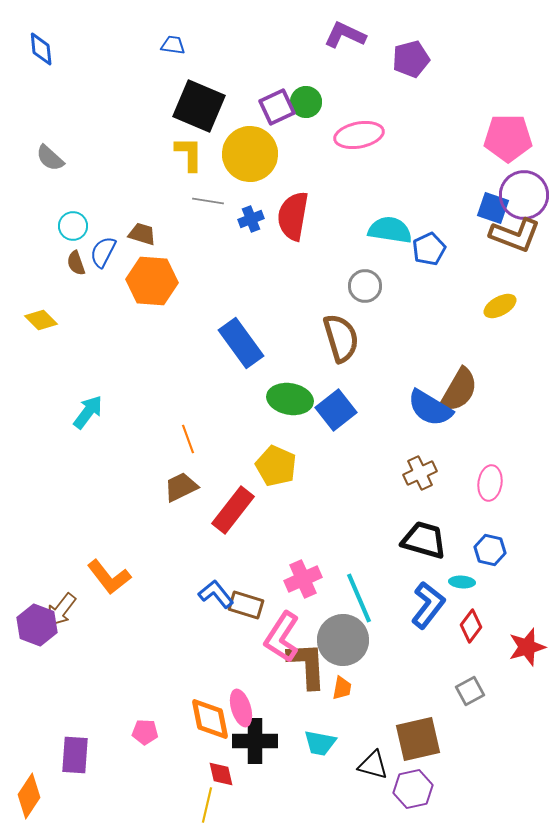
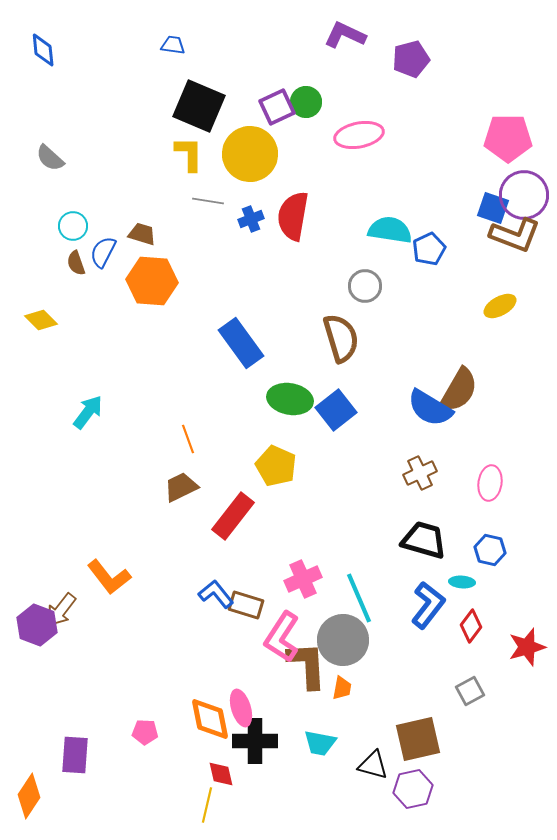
blue diamond at (41, 49): moved 2 px right, 1 px down
red rectangle at (233, 510): moved 6 px down
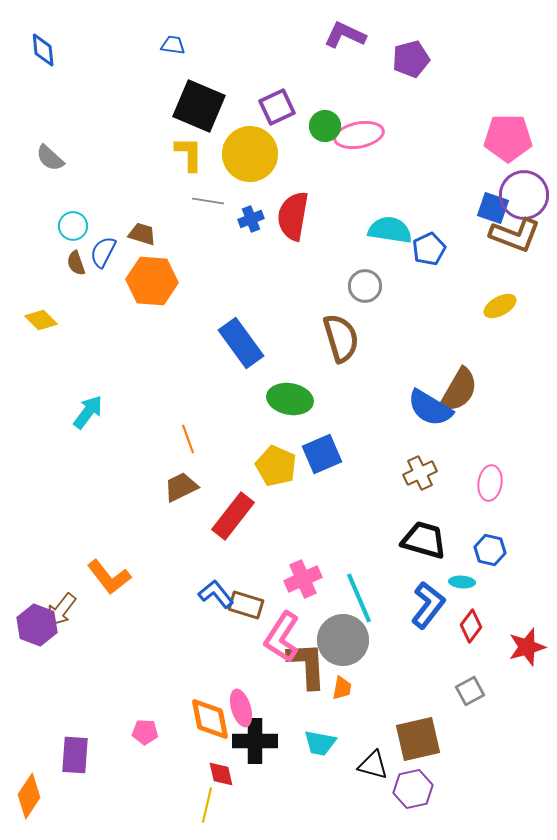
green circle at (306, 102): moved 19 px right, 24 px down
blue square at (336, 410): moved 14 px left, 44 px down; rotated 15 degrees clockwise
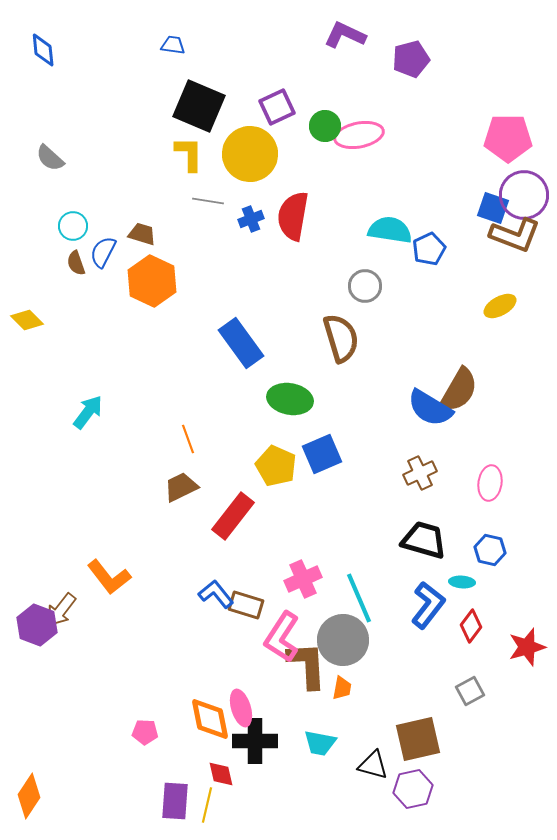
orange hexagon at (152, 281): rotated 21 degrees clockwise
yellow diamond at (41, 320): moved 14 px left
purple rectangle at (75, 755): moved 100 px right, 46 px down
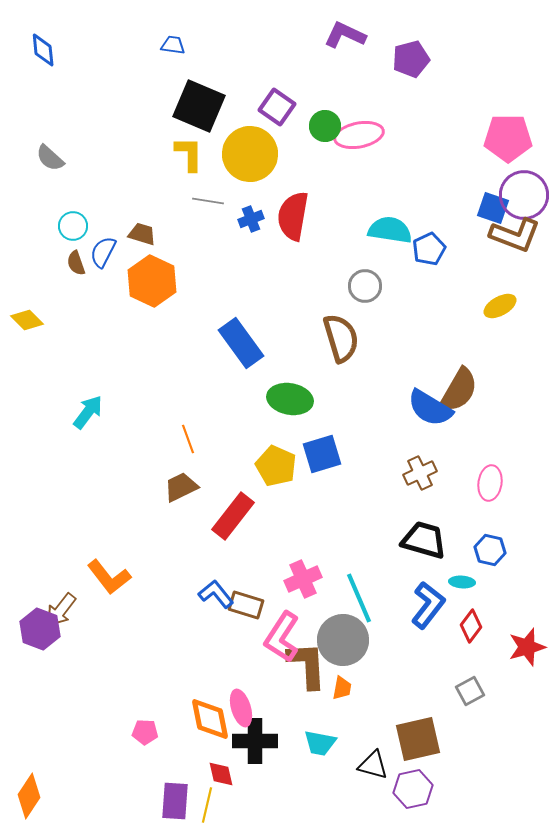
purple square at (277, 107): rotated 30 degrees counterclockwise
blue square at (322, 454): rotated 6 degrees clockwise
purple hexagon at (37, 625): moved 3 px right, 4 px down
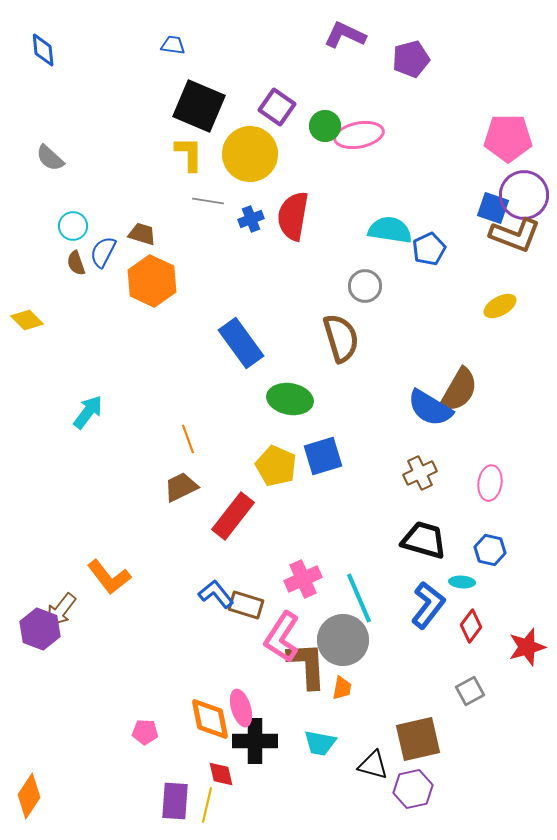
blue square at (322, 454): moved 1 px right, 2 px down
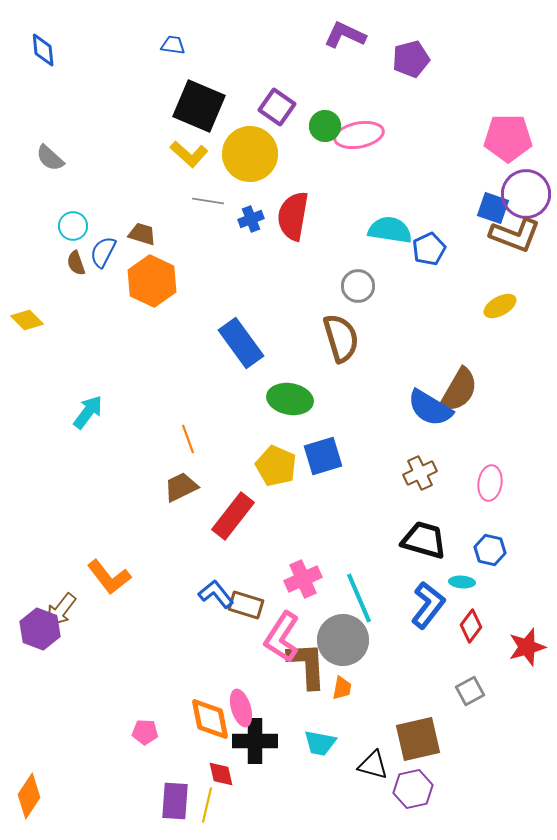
yellow L-shape at (189, 154): rotated 132 degrees clockwise
purple circle at (524, 195): moved 2 px right, 1 px up
gray circle at (365, 286): moved 7 px left
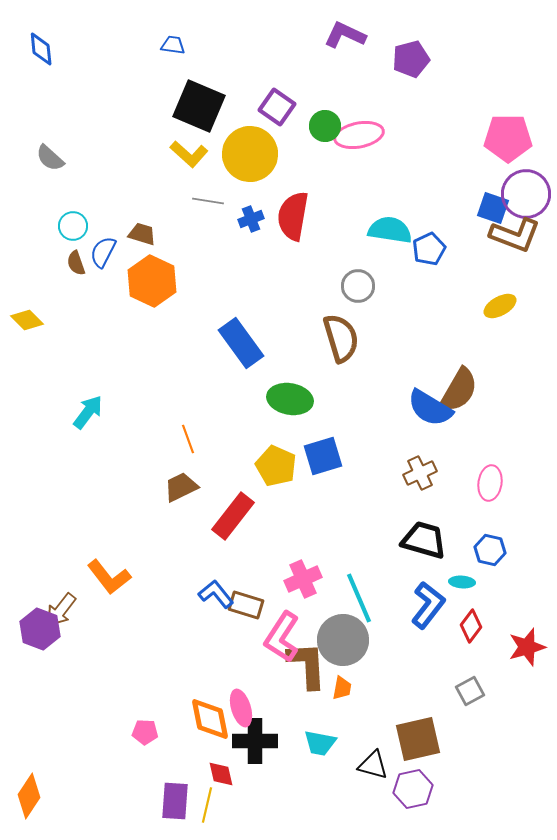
blue diamond at (43, 50): moved 2 px left, 1 px up
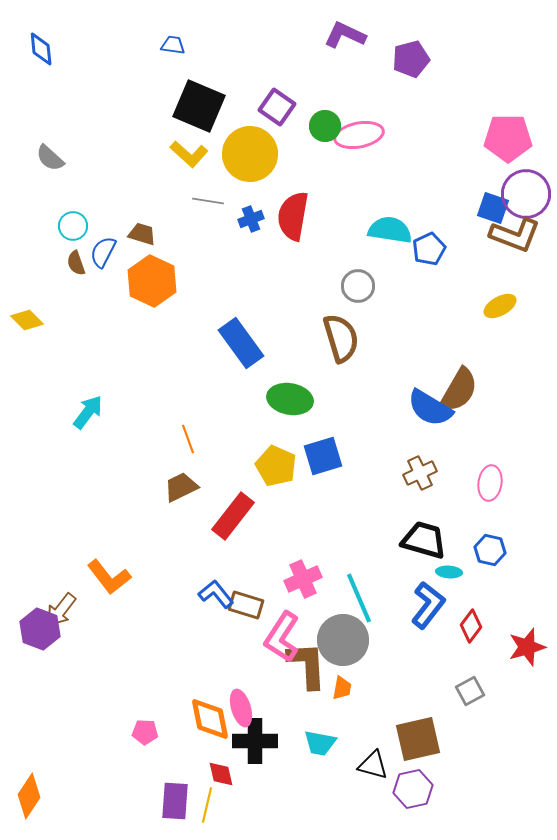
cyan ellipse at (462, 582): moved 13 px left, 10 px up
